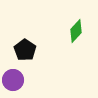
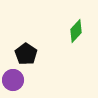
black pentagon: moved 1 px right, 4 px down
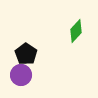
purple circle: moved 8 px right, 5 px up
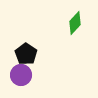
green diamond: moved 1 px left, 8 px up
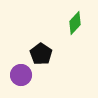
black pentagon: moved 15 px right
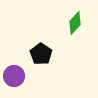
purple circle: moved 7 px left, 1 px down
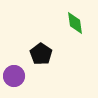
green diamond: rotated 50 degrees counterclockwise
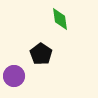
green diamond: moved 15 px left, 4 px up
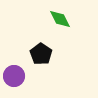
green diamond: rotated 20 degrees counterclockwise
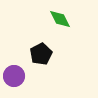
black pentagon: rotated 10 degrees clockwise
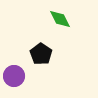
black pentagon: rotated 10 degrees counterclockwise
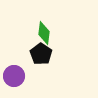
green diamond: moved 16 px left, 14 px down; rotated 35 degrees clockwise
